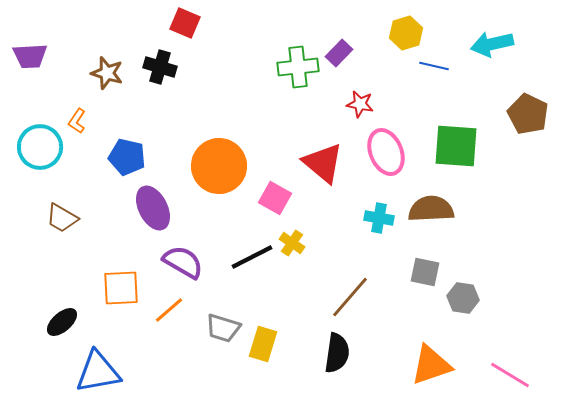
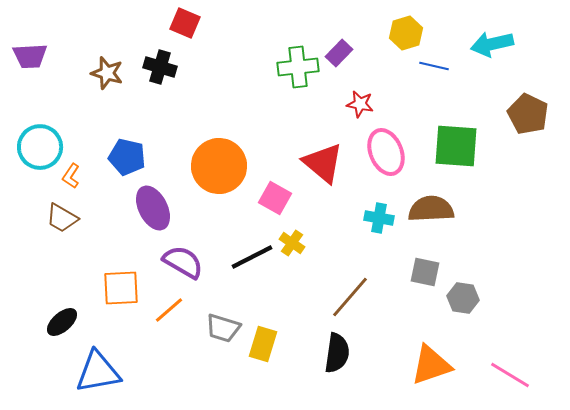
orange L-shape: moved 6 px left, 55 px down
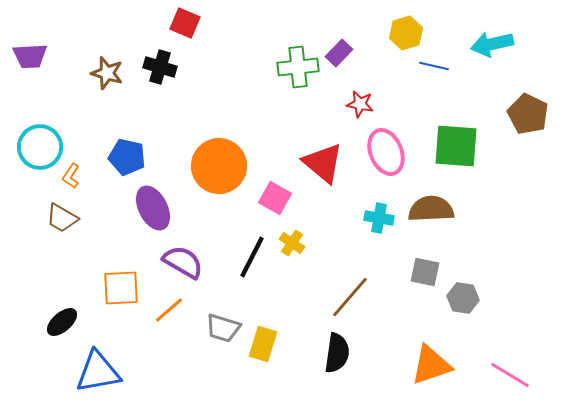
black line: rotated 36 degrees counterclockwise
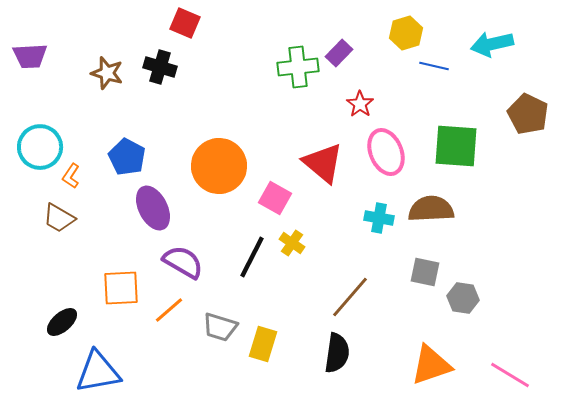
red star: rotated 24 degrees clockwise
blue pentagon: rotated 15 degrees clockwise
brown trapezoid: moved 3 px left
gray trapezoid: moved 3 px left, 1 px up
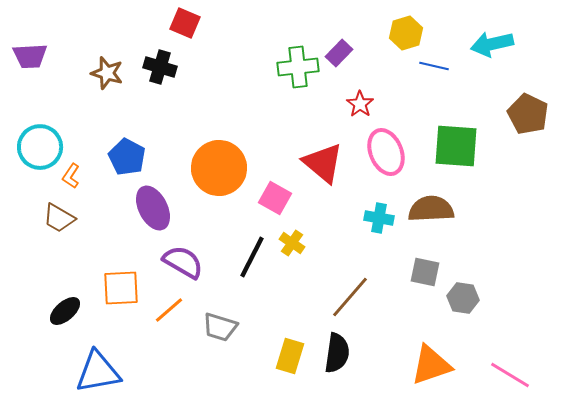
orange circle: moved 2 px down
black ellipse: moved 3 px right, 11 px up
yellow rectangle: moved 27 px right, 12 px down
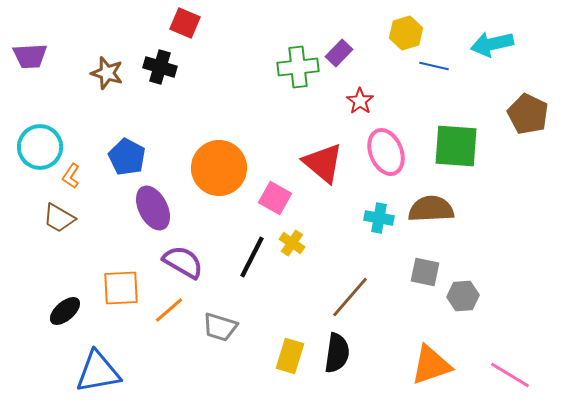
red star: moved 3 px up
gray hexagon: moved 2 px up; rotated 12 degrees counterclockwise
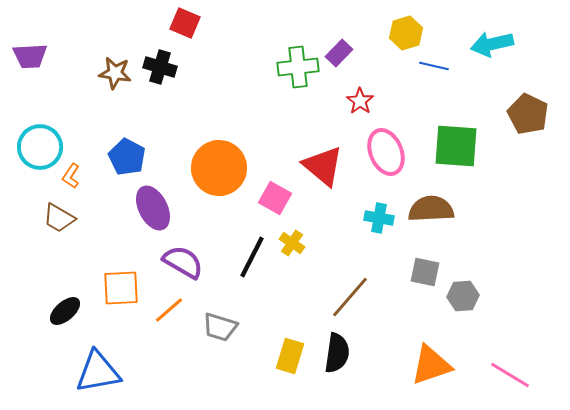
brown star: moved 8 px right; rotated 8 degrees counterclockwise
red triangle: moved 3 px down
